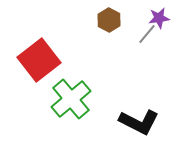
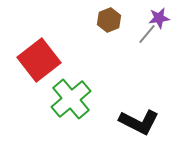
brown hexagon: rotated 10 degrees clockwise
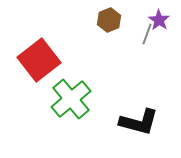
purple star: moved 2 px down; rotated 30 degrees counterclockwise
gray line: rotated 20 degrees counterclockwise
black L-shape: rotated 12 degrees counterclockwise
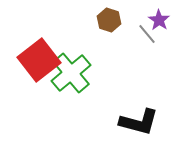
brown hexagon: rotated 20 degrees counterclockwise
gray line: rotated 60 degrees counterclockwise
green cross: moved 26 px up
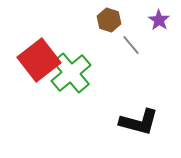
gray line: moved 16 px left, 11 px down
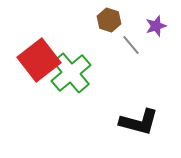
purple star: moved 3 px left, 6 px down; rotated 20 degrees clockwise
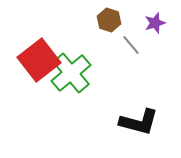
purple star: moved 1 px left, 3 px up
